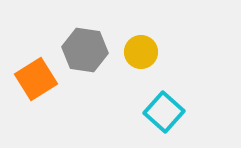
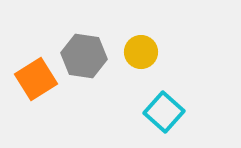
gray hexagon: moved 1 px left, 6 px down
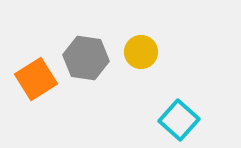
gray hexagon: moved 2 px right, 2 px down
cyan square: moved 15 px right, 8 px down
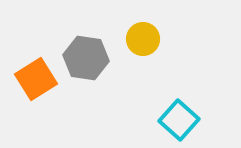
yellow circle: moved 2 px right, 13 px up
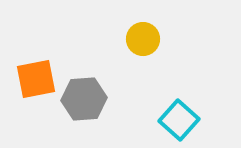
gray hexagon: moved 2 px left, 41 px down; rotated 12 degrees counterclockwise
orange square: rotated 21 degrees clockwise
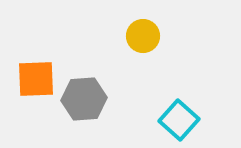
yellow circle: moved 3 px up
orange square: rotated 9 degrees clockwise
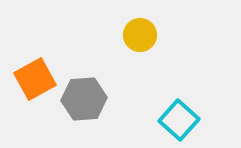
yellow circle: moved 3 px left, 1 px up
orange square: moved 1 px left; rotated 27 degrees counterclockwise
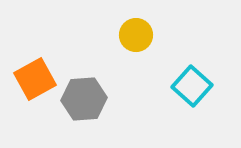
yellow circle: moved 4 px left
cyan square: moved 13 px right, 34 px up
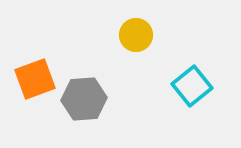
orange square: rotated 9 degrees clockwise
cyan square: rotated 9 degrees clockwise
